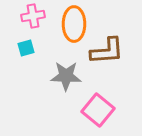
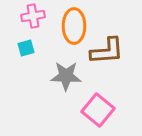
orange ellipse: moved 2 px down
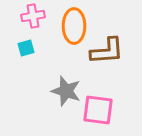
gray star: moved 15 px down; rotated 16 degrees clockwise
pink square: rotated 32 degrees counterclockwise
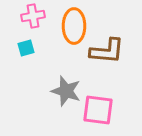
brown L-shape: rotated 9 degrees clockwise
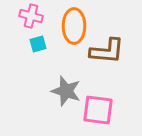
pink cross: moved 2 px left; rotated 25 degrees clockwise
cyan square: moved 12 px right, 4 px up
